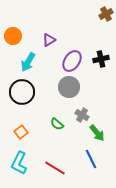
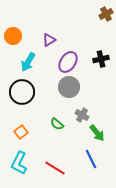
purple ellipse: moved 4 px left, 1 px down
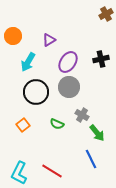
black circle: moved 14 px right
green semicircle: rotated 16 degrees counterclockwise
orange square: moved 2 px right, 7 px up
cyan L-shape: moved 10 px down
red line: moved 3 px left, 3 px down
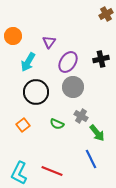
purple triangle: moved 2 px down; rotated 24 degrees counterclockwise
gray circle: moved 4 px right
gray cross: moved 1 px left, 1 px down
red line: rotated 10 degrees counterclockwise
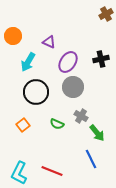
purple triangle: rotated 40 degrees counterclockwise
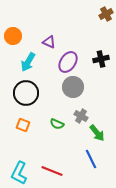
black circle: moved 10 px left, 1 px down
orange square: rotated 32 degrees counterclockwise
